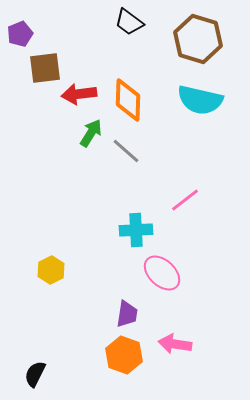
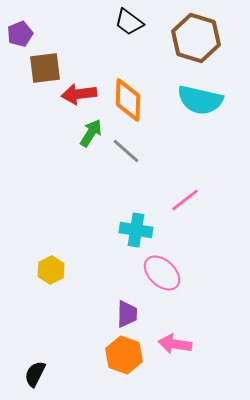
brown hexagon: moved 2 px left, 1 px up
cyan cross: rotated 12 degrees clockwise
purple trapezoid: rotated 8 degrees counterclockwise
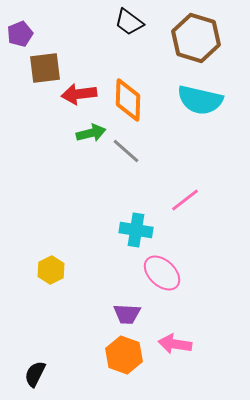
green arrow: rotated 44 degrees clockwise
purple trapezoid: rotated 92 degrees clockwise
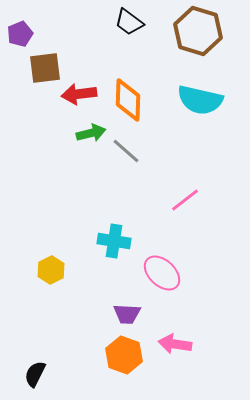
brown hexagon: moved 2 px right, 7 px up
cyan cross: moved 22 px left, 11 px down
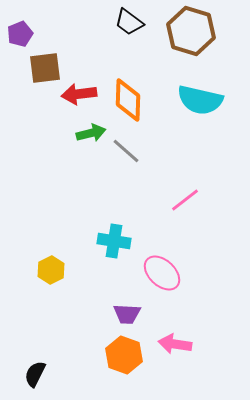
brown hexagon: moved 7 px left
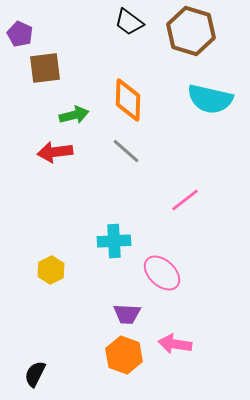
purple pentagon: rotated 25 degrees counterclockwise
red arrow: moved 24 px left, 58 px down
cyan semicircle: moved 10 px right, 1 px up
green arrow: moved 17 px left, 18 px up
cyan cross: rotated 12 degrees counterclockwise
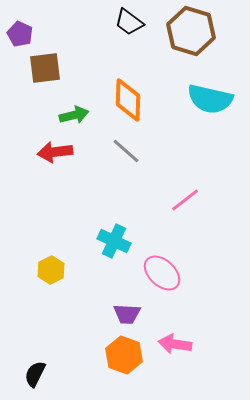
cyan cross: rotated 28 degrees clockwise
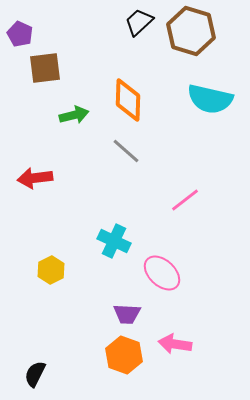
black trapezoid: moved 10 px right; rotated 100 degrees clockwise
red arrow: moved 20 px left, 26 px down
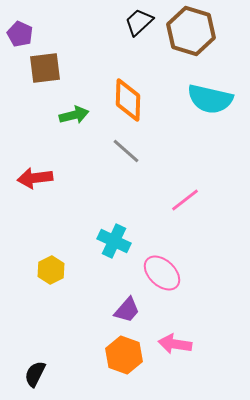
purple trapezoid: moved 4 px up; rotated 52 degrees counterclockwise
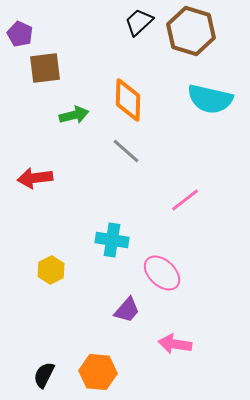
cyan cross: moved 2 px left, 1 px up; rotated 16 degrees counterclockwise
orange hexagon: moved 26 px left, 17 px down; rotated 15 degrees counterclockwise
black semicircle: moved 9 px right, 1 px down
